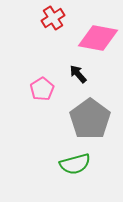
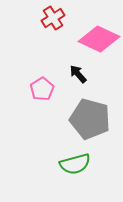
pink diamond: moved 1 px right, 1 px down; rotated 15 degrees clockwise
gray pentagon: rotated 21 degrees counterclockwise
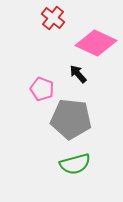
red cross: rotated 20 degrees counterclockwise
pink diamond: moved 3 px left, 4 px down
pink pentagon: rotated 20 degrees counterclockwise
gray pentagon: moved 19 px left; rotated 9 degrees counterclockwise
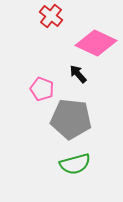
red cross: moved 2 px left, 2 px up
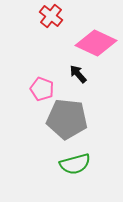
gray pentagon: moved 4 px left
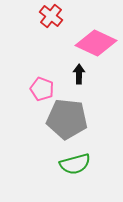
black arrow: moved 1 px right; rotated 42 degrees clockwise
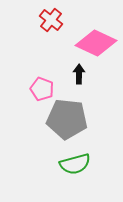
red cross: moved 4 px down
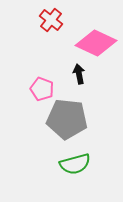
black arrow: rotated 12 degrees counterclockwise
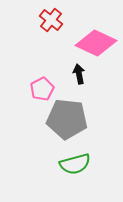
pink pentagon: rotated 25 degrees clockwise
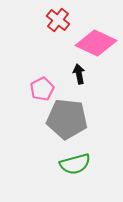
red cross: moved 7 px right
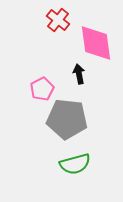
pink diamond: rotated 57 degrees clockwise
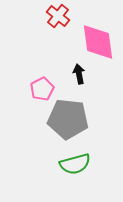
red cross: moved 4 px up
pink diamond: moved 2 px right, 1 px up
gray pentagon: moved 1 px right
